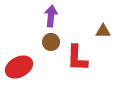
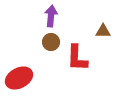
red ellipse: moved 11 px down
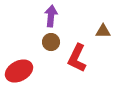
red L-shape: rotated 24 degrees clockwise
red ellipse: moved 7 px up
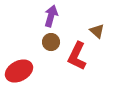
purple arrow: rotated 10 degrees clockwise
brown triangle: moved 6 px left; rotated 42 degrees clockwise
red L-shape: moved 2 px up
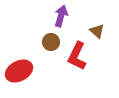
purple arrow: moved 10 px right
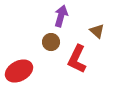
red L-shape: moved 3 px down
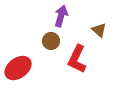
brown triangle: moved 2 px right, 1 px up
brown circle: moved 1 px up
red ellipse: moved 1 px left, 3 px up; rotated 8 degrees counterclockwise
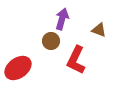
purple arrow: moved 1 px right, 3 px down
brown triangle: rotated 21 degrees counterclockwise
red L-shape: moved 1 px left, 1 px down
